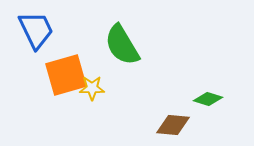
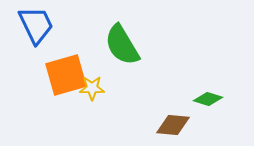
blue trapezoid: moved 5 px up
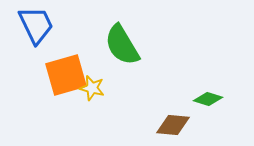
yellow star: rotated 15 degrees clockwise
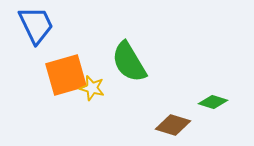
green semicircle: moved 7 px right, 17 px down
green diamond: moved 5 px right, 3 px down
brown diamond: rotated 12 degrees clockwise
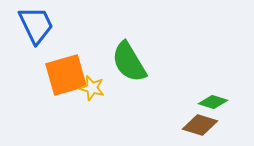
brown diamond: moved 27 px right
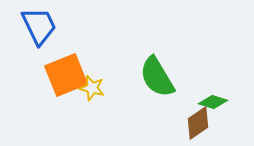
blue trapezoid: moved 3 px right, 1 px down
green semicircle: moved 28 px right, 15 px down
orange square: rotated 6 degrees counterclockwise
brown diamond: moved 2 px left, 2 px up; rotated 52 degrees counterclockwise
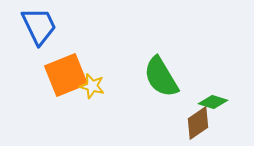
green semicircle: moved 4 px right
yellow star: moved 2 px up
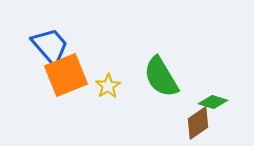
blue trapezoid: moved 11 px right, 20 px down; rotated 15 degrees counterclockwise
yellow star: moved 16 px right; rotated 25 degrees clockwise
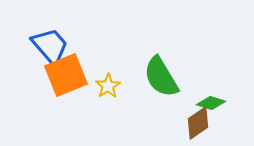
green diamond: moved 2 px left, 1 px down
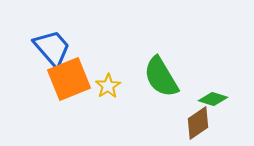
blue trapezoid: moved 2 px right, 2 px down
orange square: moved 3 px right, 4 px down
green diamond: moved 2 px right, 4 px up
